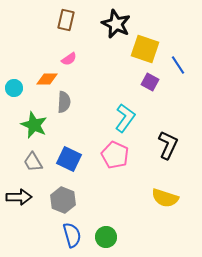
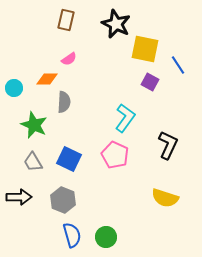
yellow square: rotated 8 degrees counterclockwise
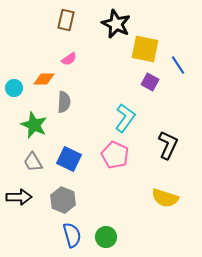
orange diamond: moved 3 px left
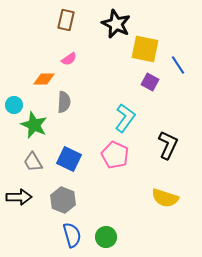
cyan circle: moved 17 px down
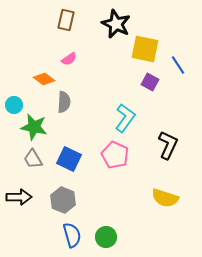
orange diamond: rotated 35 degrees clockwise
green star: moved 2 px down; rotated 12 degrees counterclockwise
gray trapezoid: moved 3 px up
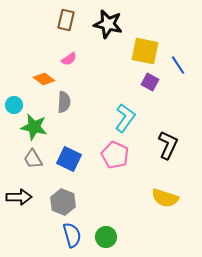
black star: moved 8 px left; rotated 12 degrees counterclockwise
yellow square: moved 2 px down
gray hexagon: moved 2 px down
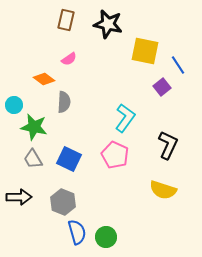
purple square: moved 12 px right, 5 px down; rotated 24 degrees clockwise
yellow semicircle: moved 2 px left, 8 px up
blue semicircle: moved 5 px right, 3 px up
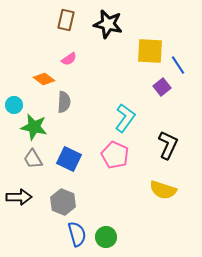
yellow square: moved 5 px right; rotated 8 degrees counterclockwise
blue semicircle: moved 2 px down
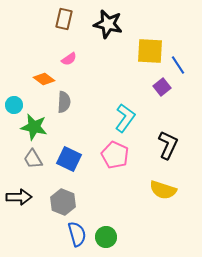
brown rectangle: moved 2 px left, 1 px up
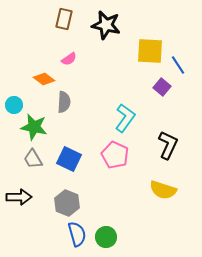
black star: moved 2 px left, 1 px down
purple square: rotated 12 degrees counterclockwise
gray hexagon: moved 4 px right, 1 px down
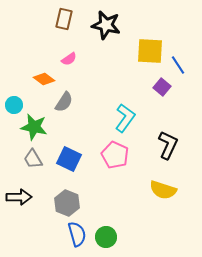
gray semicircle: rotated 30 degrees clockwise
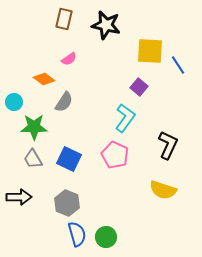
purple square: moved 23 px left
cyan circle: moved 3 px up
green star: rotated 12 degrees counterclockwise
